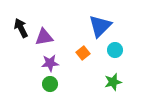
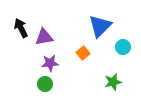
cyan circle: moved 8 px right, 3 px up
green circle: moved 5 px left
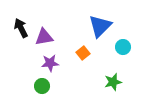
green circle: moved 3 px left, 2 px down
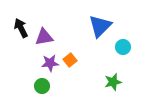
orange square: moved 13 px left, 7 px down
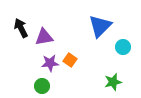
orange square: rotated 16 degrees counterclockwise
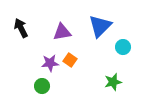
purple triangle: moved 18 px right, 5 px up
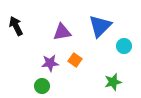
black arrow: moved 5 px left, 2 px up
cyan circle: moved 1 px right, 1 px up
orange square: moved 5 px right
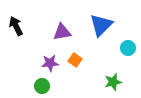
blue triangle: moved 1 px right, 1 px up
cyan circle: moved 4 px right, 2 px down
